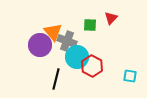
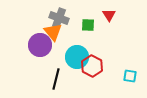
red triangle: moved 2 px left, 3 px up; rotated 16 degrees counterclockwise
green square: moved 2 px left
gray cross: moved 8 px left, 23 px up
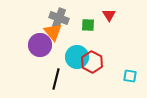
red hexagon: moved 4 px up
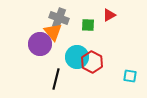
red triangle: rotated 32 degrees clockwise
purple circle: moved 1 px up
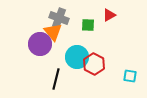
red hexagon: moved 2 px right, 2 px down
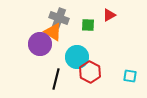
orange triangle: rotated 18 degrees counterclockwise
red hexagon: moved 4 px left, 8 px down
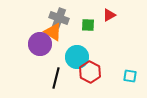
black line: moved 1 px up
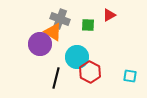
gray cross: moved 1 px right, 1 px down
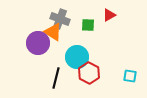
purple circle: moved 2 px left, 1 px up
red hexagon: moved 1 px left, 1 px down
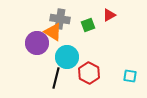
gray cross: rotated 12 degrees counterclockwise
green square: rotated 24 degrees counterclockwise
purple circle: moved 1 px left
cyan circle: moved 10 px left
